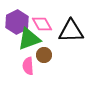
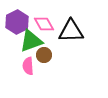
pink diamond: moved 2 px right
green triangle: moved 2 px right, 2 px down
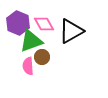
purple hexagon: moved 1 px right, 1 px down; rotated 10 degrees counterclockwise
black triangle: rotated 28 degrees counterclockwise
brown circle: moved 2 px left, 2 px down
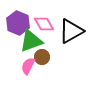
pink semicircle: rotated 30 degrees clockwise
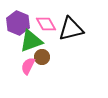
pink diamond: moved 2 px right
black triangle: moved 2 px up; rotated 16 degrees clockwise
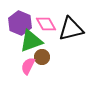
purple hexagon: moved 2 px right
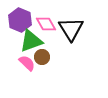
purple hexagon: moved 3 px up
black triangle: rotated 48 degrees counterclockwise
pink semicircle: moved 1 px left, 3 px up; rotated 108 degrees clockwise
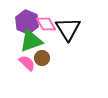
purple hexagon: moved 7 px right, 2 px down
black triangle: moved 3 px left
brown circle: moved 1 px down
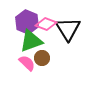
pink diamond: rotated 40 degrees counterclockwise
